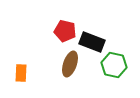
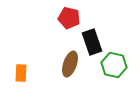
red pentagon: moved 4 px right, 13 px up
black rectangle: rotated 50 degrees clockwise
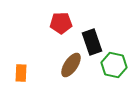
red pentagon: moved 8 px left, 5 px down; rotated 15 degrees counterclockwise
brown ellipse: moved 1 px right, 1 px down; rotated 15 degrees clockwise
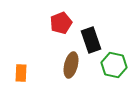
red pentagon: rotated 20 degrees counterclockwise
black rectangle: moved 1 px left, 2 px up
brown ellipse: rotated 20 degrees counterclockwise
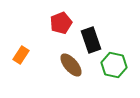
brown ellipse: rotated 55 degrees counterclockwise
orange rectangle: moved 18 px up; rotated 30 degrees clockwise
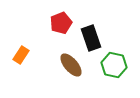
black rectangle: moved 2 px up
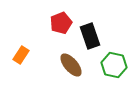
black rectangle: moved 1 px left, 2 px up
